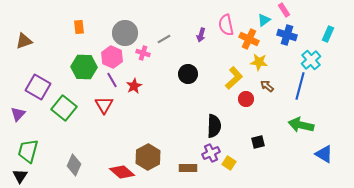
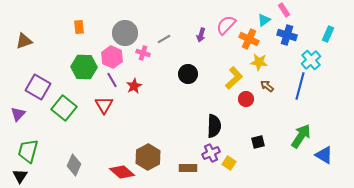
pink semicircle: rotated 55 degrees clockwise
green arrow: moved 11 px down; rotated 110 degrees clockwise
blue triangle: moved 1 px down
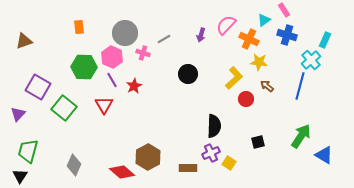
cyan rectangle: moved 3 px left, 6 px down
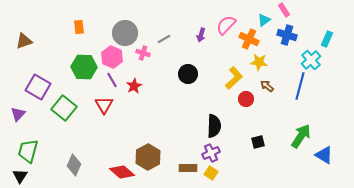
cyan rectangle: moved 2 px right, 1 px up
yellow square: moved 18 px left, 10 px down
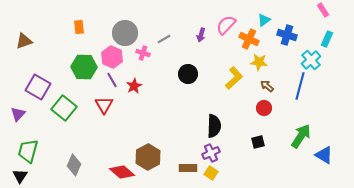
pink rectangle: moved 39 px right
red circle: moved 18 px right, 9 px down
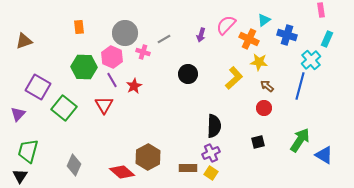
pink rectangle: moved 2 px left; rotated 24 degrees clockwise
pink cross: moved 1 px up
green arrow: moved 1 px left, 4 px down
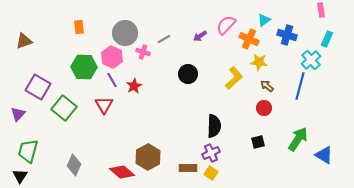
purple arrow: moved 1 px left, 1 px down; rotated 40 degrees clockwise
green arrow: moved 2 px left, 1 px up
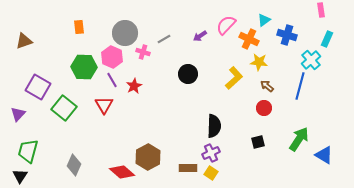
green arrow: moved 1 px right
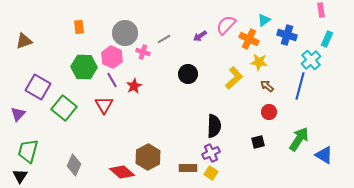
red circle: moved 5 px right, 4 px down
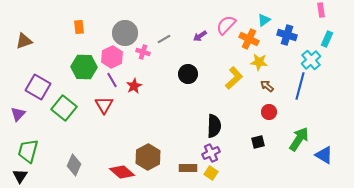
pink hexagon: rotated 10 degrees clockwise
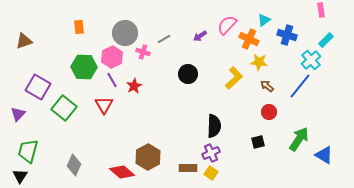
pink semicircle: moved 1 px right
cyan rectangle: moved 1 px left, 1 px down; rotated 21 degrees clockwise
blue line: rotated 24 degrees clockwise
